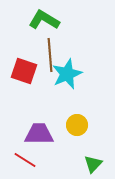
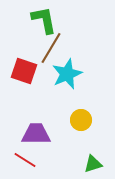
green L-shape: rotated 48 degrees clockwise
brown line: moved 1 px right, 7 px up; rotated 36 degrees clockwise
yellow circle: moved 4 px right, 5 px up
purple trapezoid: moved 3 px left
green triangle: rotated 30 degrees clockwise
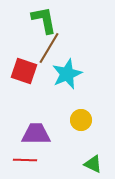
brown line: moved 2 px left
red line: rotated 30 degrees counterclockwise
green triangle: rotated 42 degrees clockwise
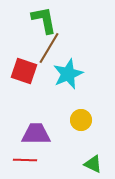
cyan star: moved 1 px right
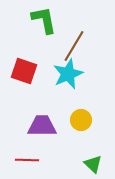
brown line: moved 25 px right, 2 px up
purple trapezoid: moved 6 px right, 8 px up
red line: moved 2 px right
green triangle: rotated 18 degrees clockwise
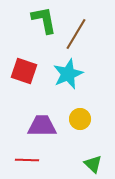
brown line: moved 2 px right, 12 px up
yellow circle: moved 1 px left, 1 px up
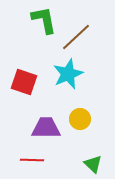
brown line: moved 3 px down; rotated 16 degrees clockwise
red square: moved 11 px down
purple trapezoid: moved 4 px right, 2 px down
red line: moved 5 px right
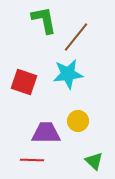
brown line: rotated 8 degrees counterclockwise
cyan star: rotated 16 degrees clockwise
yellow circle: moved 2 px left, 2 px down
purple trapezoid: moved 5 px down
green triangle: moved 1 px right, 3 px up
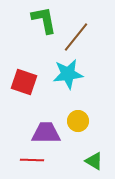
green triangle: rotated 12 degrees counterclockwise
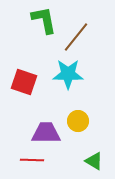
cyan star: rotated 8 degrees clockwise
